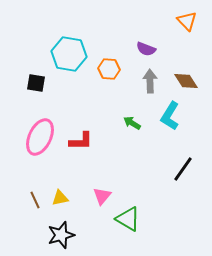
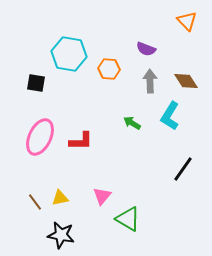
brown line: moved 2 px down; rotated 12 degrees counterclockwise
black star: rotated 28 degrees clockwise
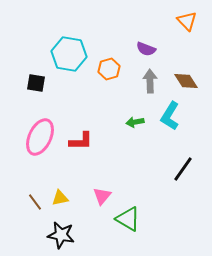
orange hexagon: rotated 20 degrees counterclockwise
green arrow: moved 3 px right, 1 px up; rotated 42 degrees counterclockwise
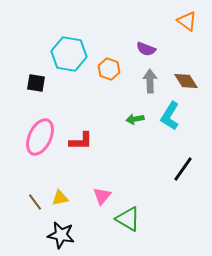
orange triangle: rotated 10 degrees counterclockwise
orange hexagon: rotated 25 degrees counterclockwise
green arrow: moved 3 px up
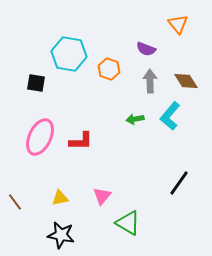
orange triangle: moved 9 px left, 3 px down; rotated 15 degrees clockwise
cyan L-shape: rotated 8 degrees clockwise
black line: moved 4 px left, 14 px down
brown line: moved 20 px left
green triangle: moved 4 px down
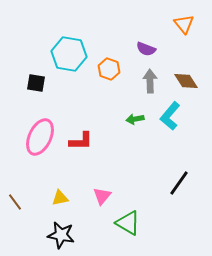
orange triangle: moved 6 px right
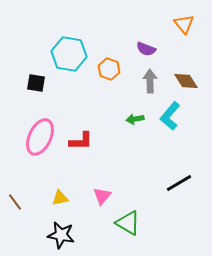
black line: rotated 24 degrees clockwise
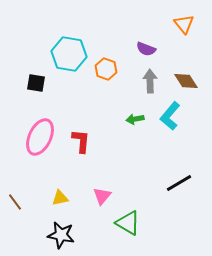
orange hexagon: moved 3 px left
red L-shape: rotated 85 degrees counterclockwise
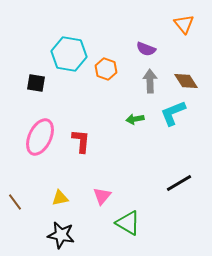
cyan L-shape: moved 3 px right, 3 px up; rotated 28 degrees clockwise
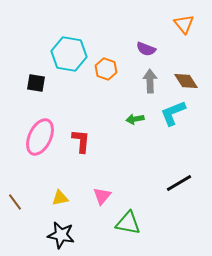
green triangle: rotated 20 degrees counterclockwise
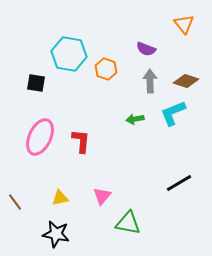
brown diamond: rotated 40 degrees counterclockwise
black star: moved 5 px left, 1 px up
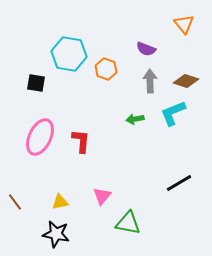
yellow triangle: moved 4 px down
